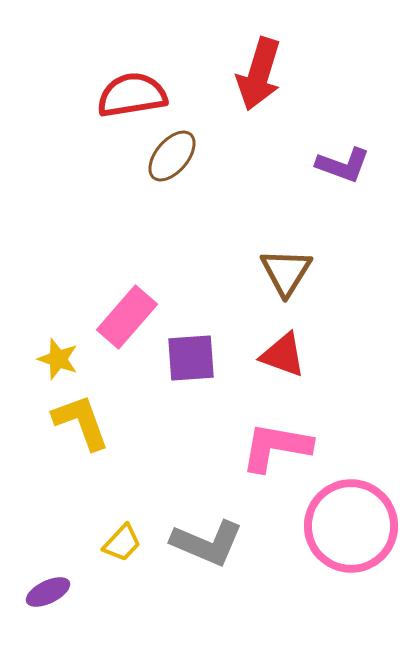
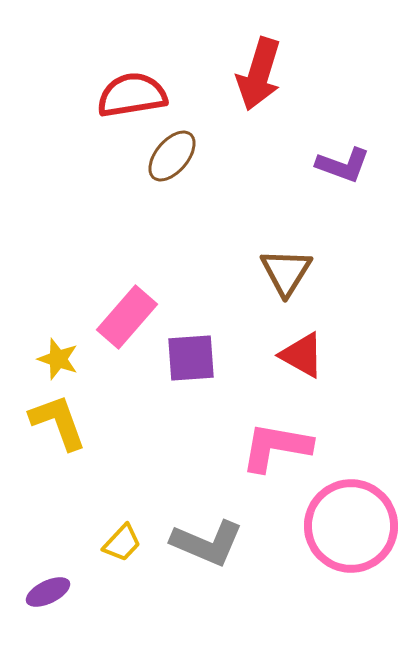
red triangle: moved 19 px right; rotated 9 degrees clockwise
yellow L-shape: moved 23 px left
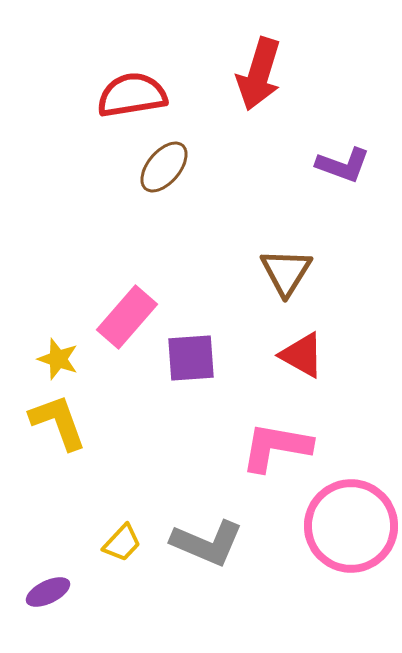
brown ellipse: moved 8 px left, 11 px down
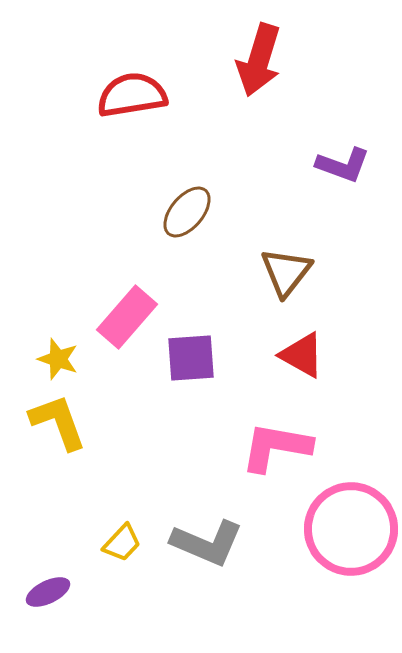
red arrow: moved 14 px up
brown ellipse: moved 23 px right, 45 px down
brown triangle: rotated 6 degrees clockwise
pink circle: moved 3 px down
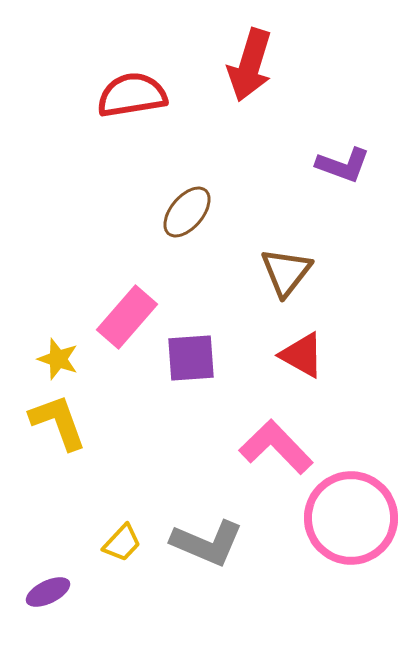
red arrow: moved 9 px left, 5 px down
pink L-shape: rotated 36 degrees clockwise
pink circle: moved 11 px up
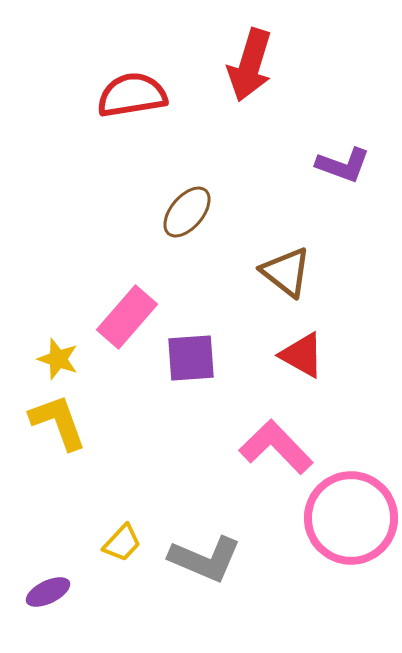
brown triangle: rotated 30 degrees counterclockwise
gray L-shape: moved 2 px left, 16 px down
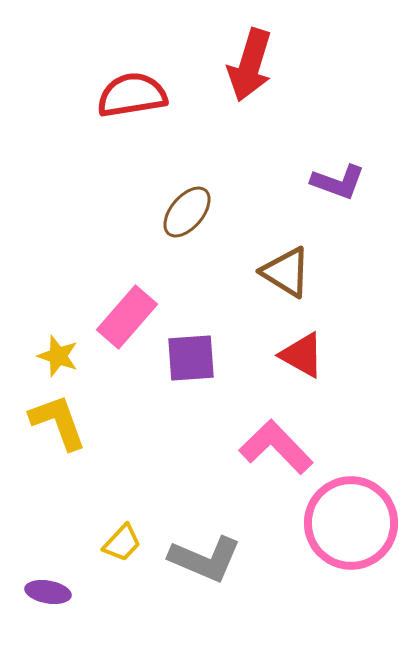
purple L-shape: moved 5 px left, 17 px down
brown triangle: rotated 6 degrees counterclockwise
yellow star: moved 3 px up
pink circle: moved 5 px down
purple ellipse: rotated 36 degrees clockwise
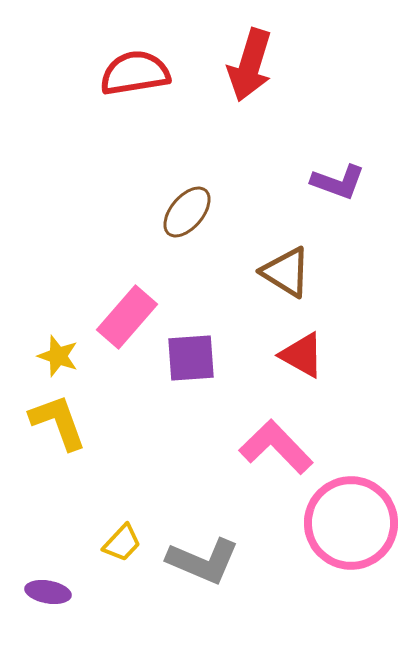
red semicircle: moved 3 px right, 22 px up
gray L-shape: moved 2 px left, 2 px down
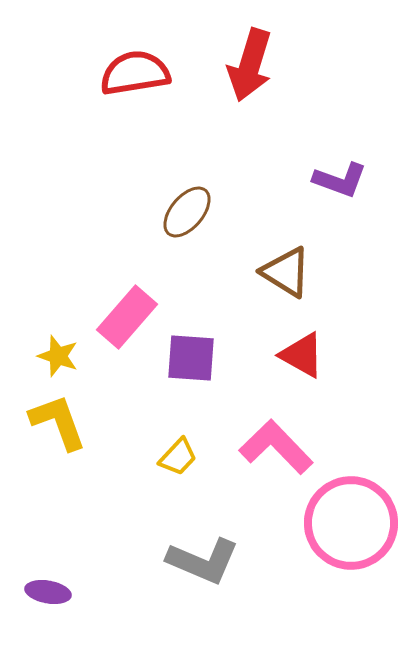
purple L-shape: moved 2 px right, 2 px up
purple square: rotated 8 degrees clockwise
yellow trapezoid: moved 56 px right, 86 px up
